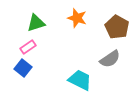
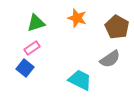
pink rectangle: moved 4 px right, 1 px down
blue square: moved 2 px right
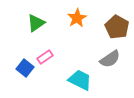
orange star: rotated 24 degrees clockwise
green triangle: rotated 18 degrees counterclockwise
pink rectangle: moved 13 px right, 9 px down
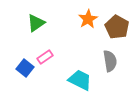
orange star: moved 11 px right, 1 px down
gray semicircle: moved 2 px down; rotated 65 degrees counterclockwise
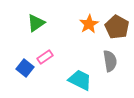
orange star: moved 1 px right, 5 px down
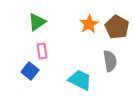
green triangle: moved 1 px right, 1 px up
pink rectangle: moved 3 px left, 6 px up; rotated 63 degrees counterclockwise
blue square: moved 5 px right, 3 px down
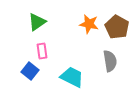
orange star: rotated 30 degrees counterclockwise
cyan trapezoid: moved 8 px left, 3 px up
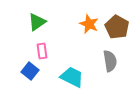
orange star: rotated 12 degrees clockwise
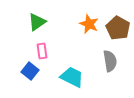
brown pentagon: moved 1 px right, 1 px down
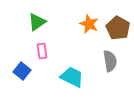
blue square: moved 8 px left
